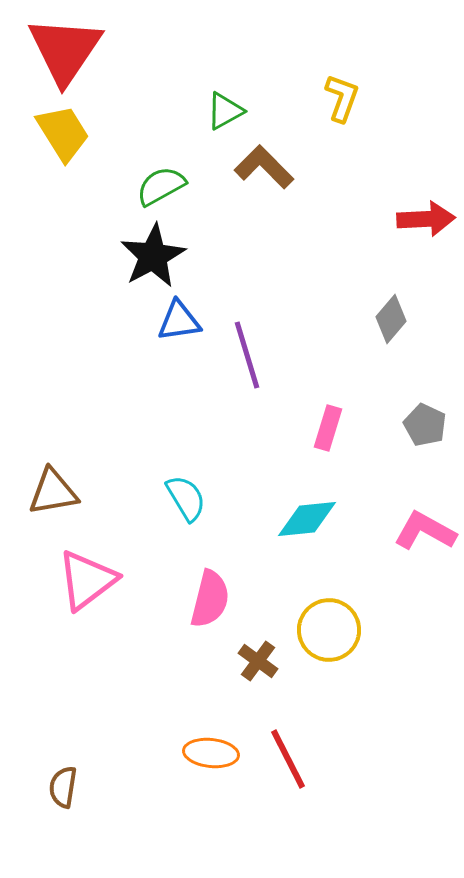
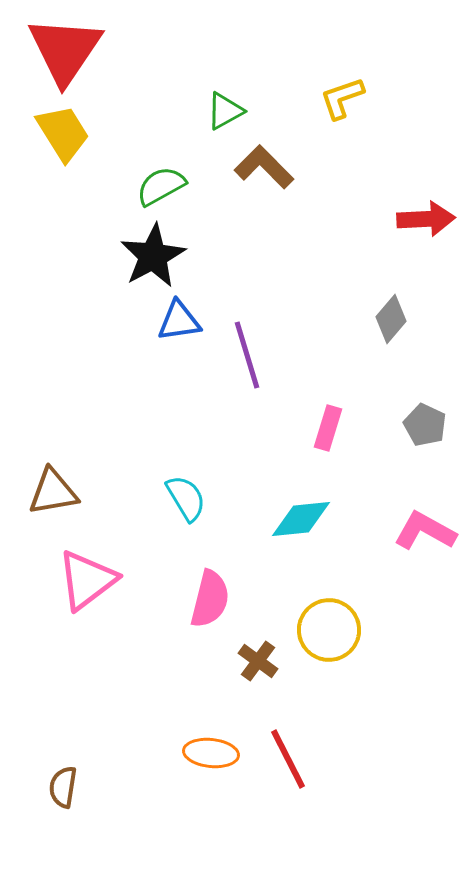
yellow L-shape: rotated 129 degrees counterclockwise
cyan diamond: moved 6 px left
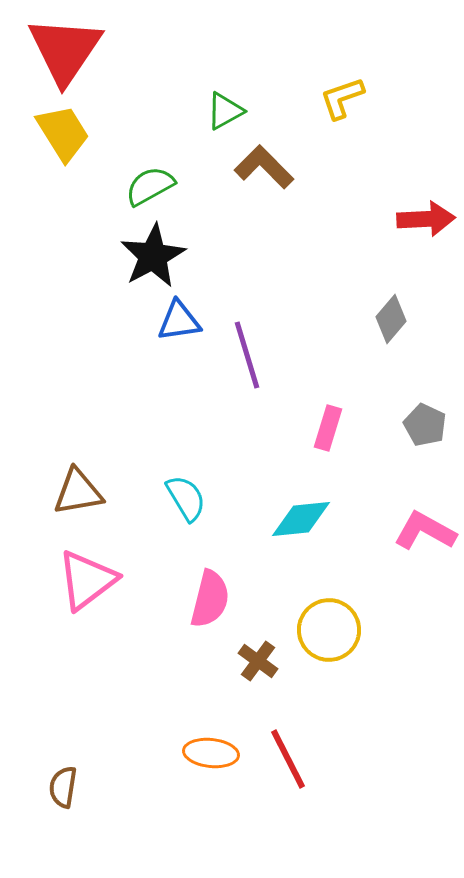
green semicircle: moved 11 px left
brown triangle: moved 25 px right
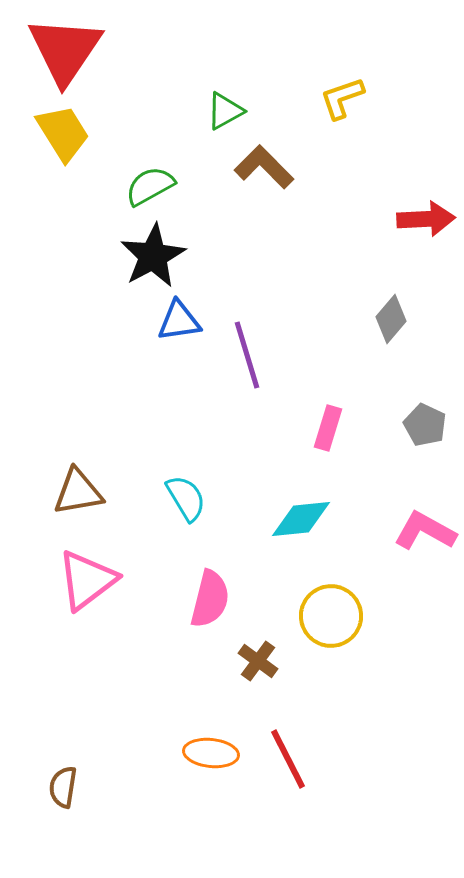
yellow circle: moved 2 px right, 14 px up
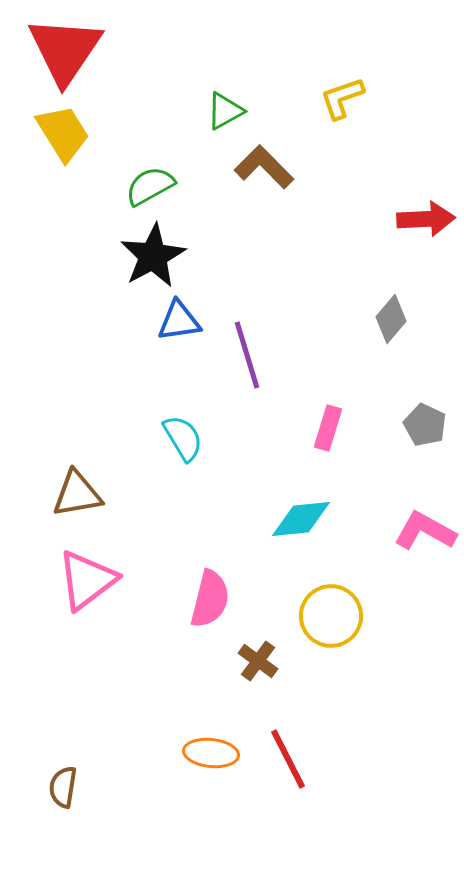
brown triangle: moved 1 px left, 2 px down
cyan semicircle: moved 3 px left, 60 px up
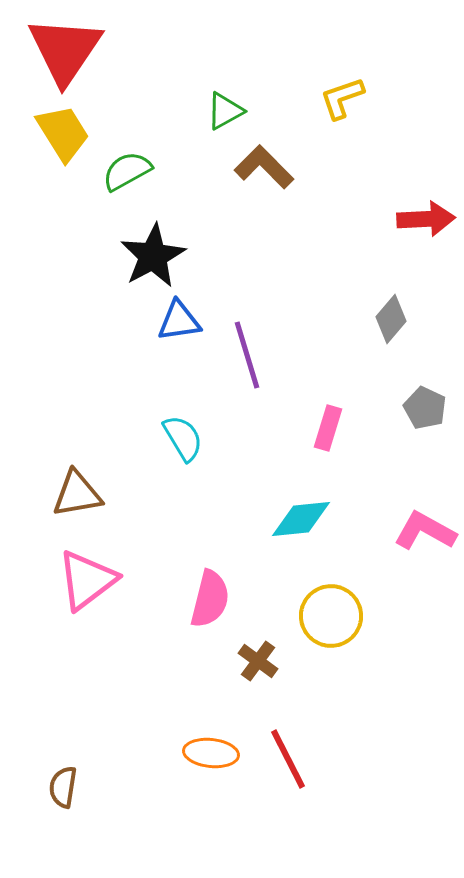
green semicircle: moved 23 px left, 15 px up
gray pentagon: moved 17 px up
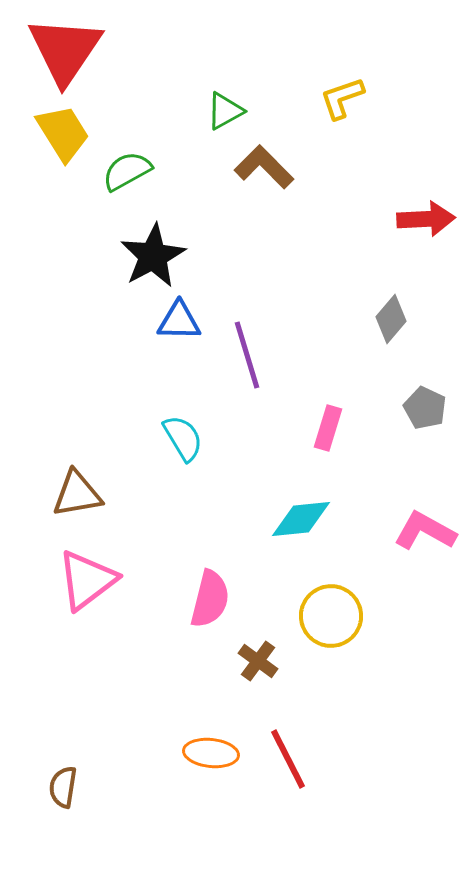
blue triangle: rotated 9 degrees clockwise
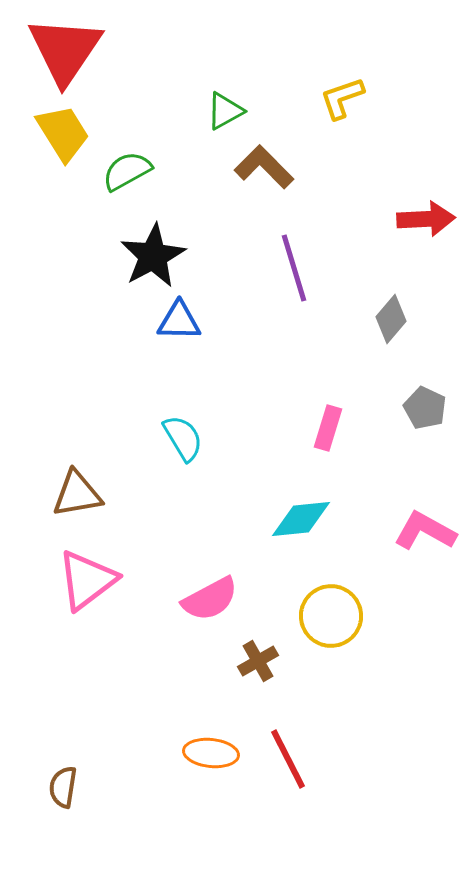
purple line: moved 47 px right, 87 px up
pink semicircle: rotated 48 degrees clockwise
brown cross: rotated 24 degrees clockwise
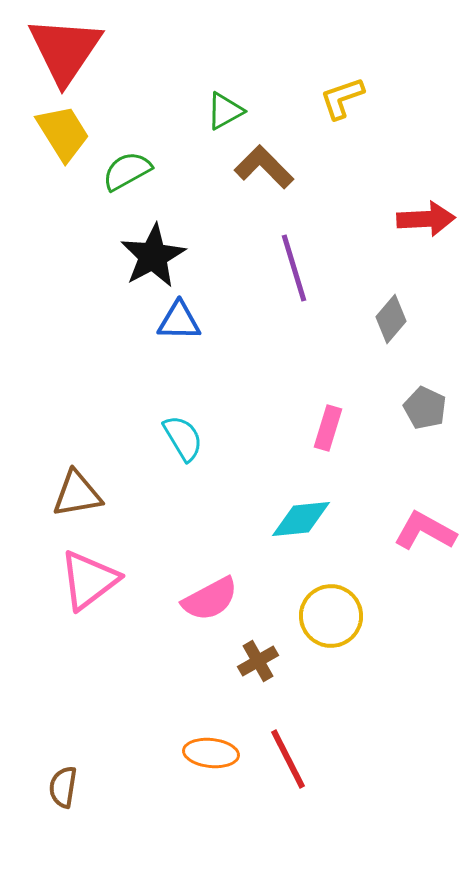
pink triangle: moved 2 px right
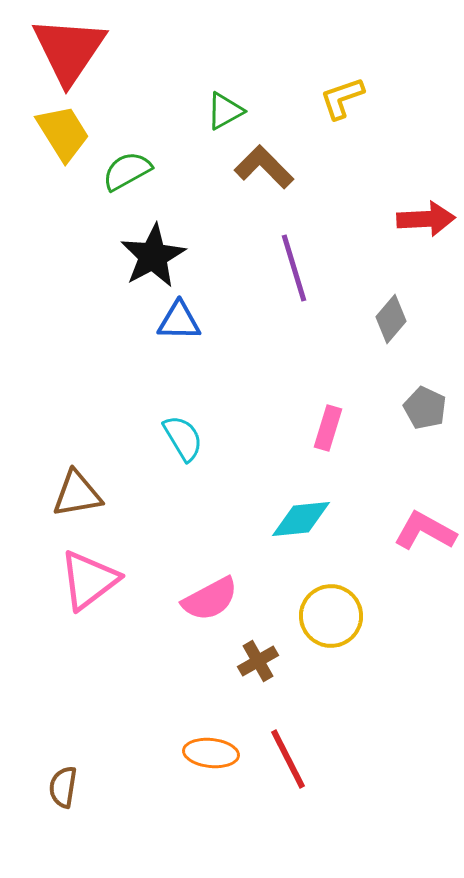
red triangle: moved 4 px right
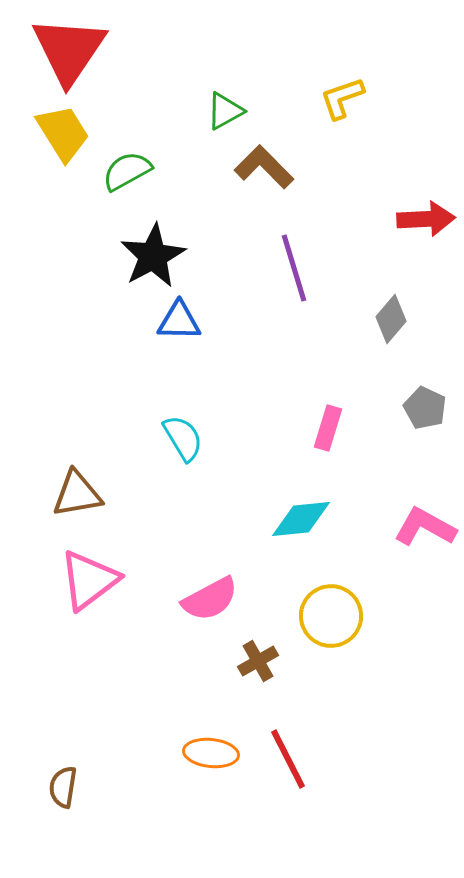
pink L-shape: moved 4 px up
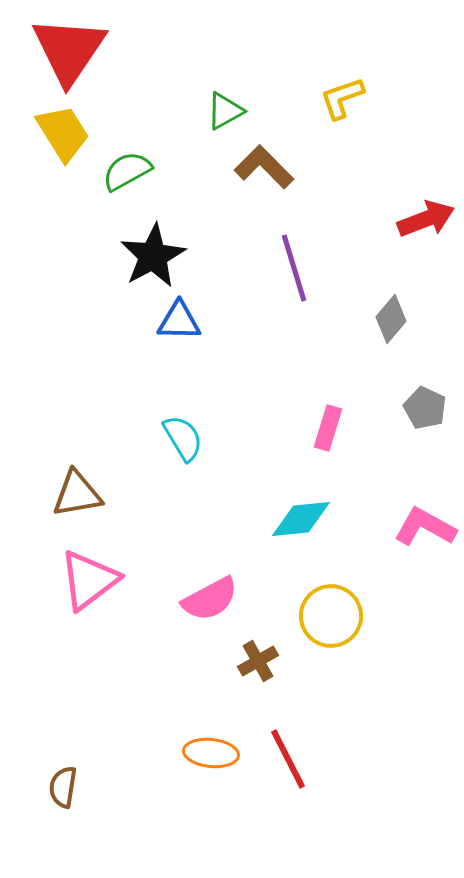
red arrow: rotated 18 degrees counterclockwise
